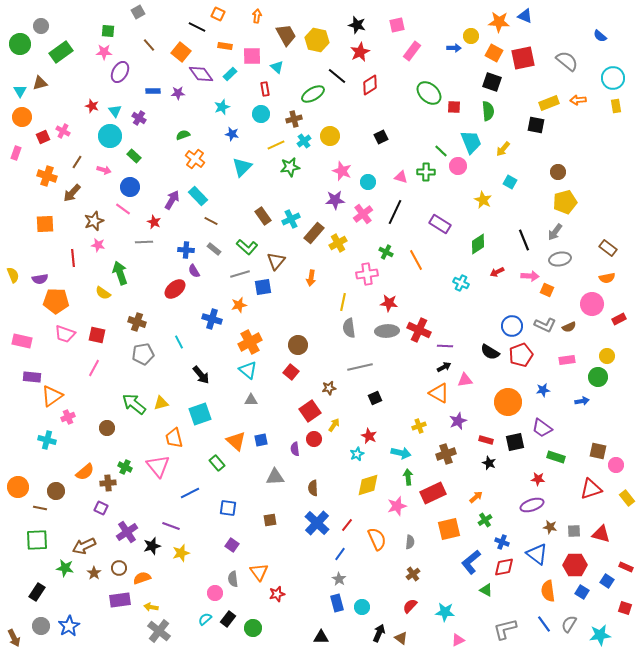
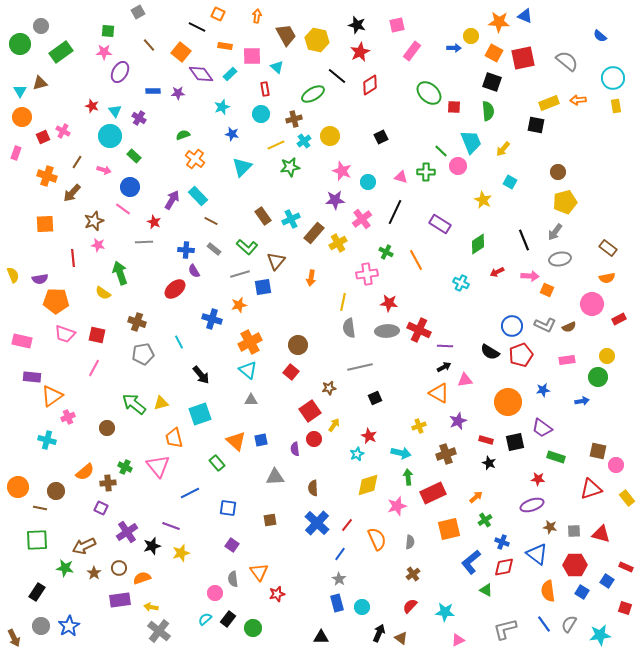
pink cross at (363, 214): moved 1 px left, 5 px down
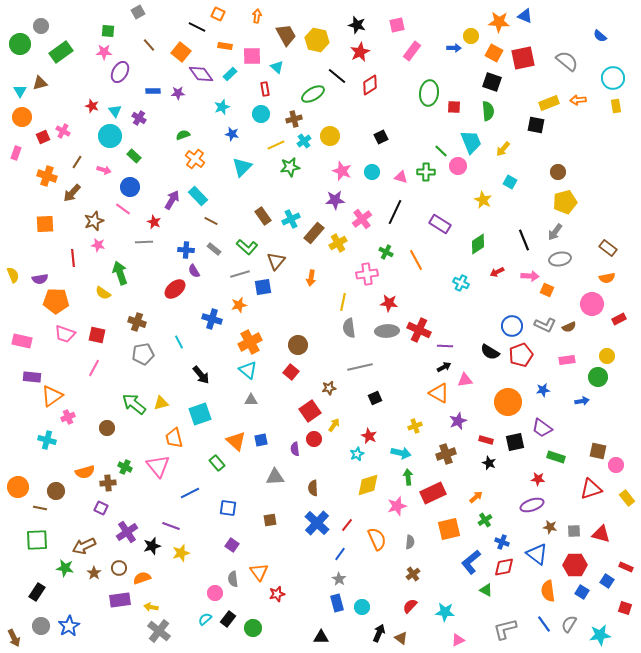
green ellipse at (429, 93): rotated 55 degrees clockwise
cyan circle at (368, 182): moved 4 px right, 10 px up
yellow cross at (419, 426): moved 4 px left
orange semicircle at (85, 472): rotated 24 degrees clockwise
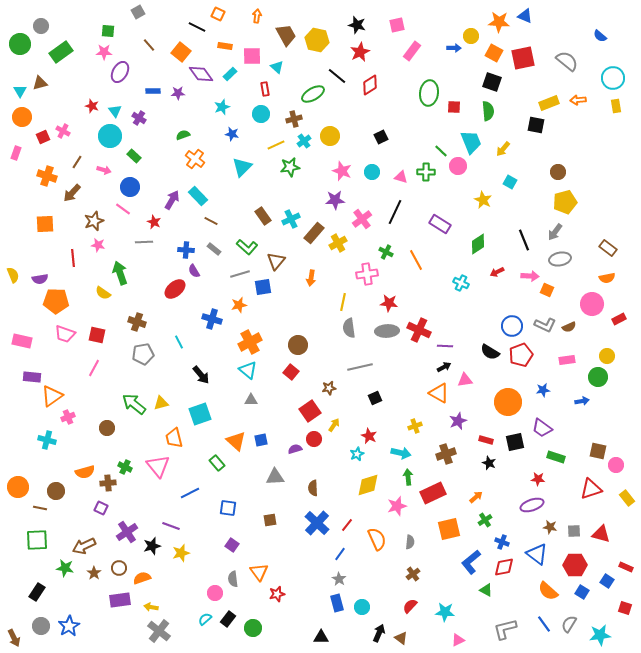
purple semicircle at (295, 449): rotated 80 degrees clockwise
orange semicircle at (548, 591): rotated 40 degrees counterclockwise
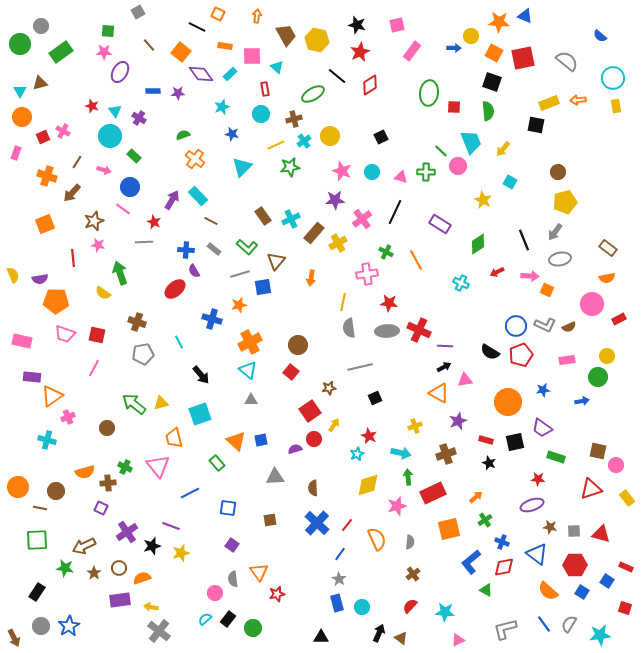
orange square at (45, 224): rotated 18 degrees counterclockwise
blue circle at (512, 326): moved 4 px right
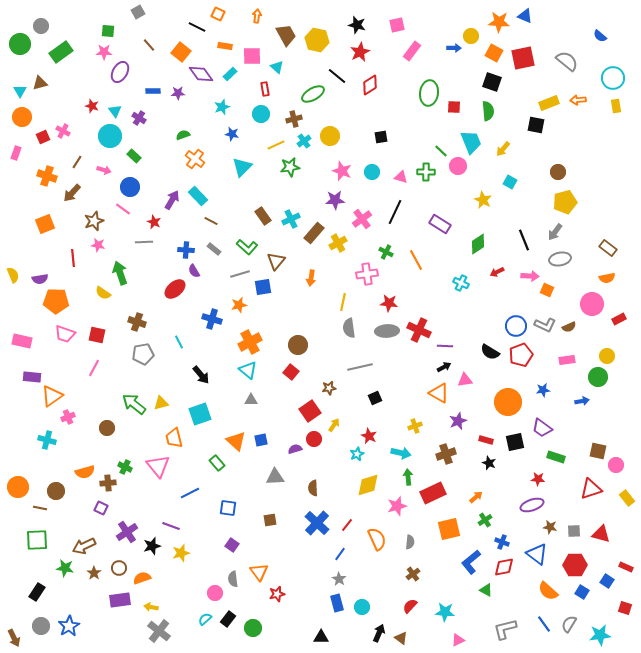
black square at (381, 137): rotated 16 degrees clockwise
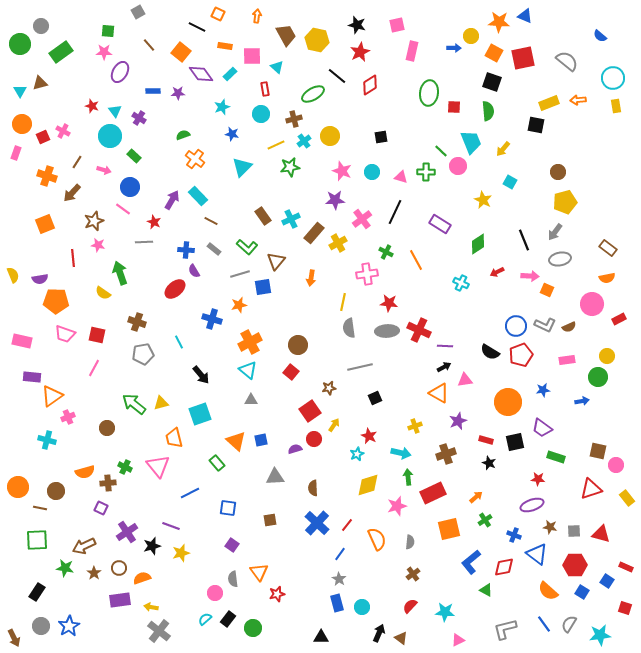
pink rectangle at (412, 51): rotated 24 degrees counterclockwise
orange circle at (22, 117): moved 7 px down
blue cross at (502, 542): moved 12 px right, 7 px up
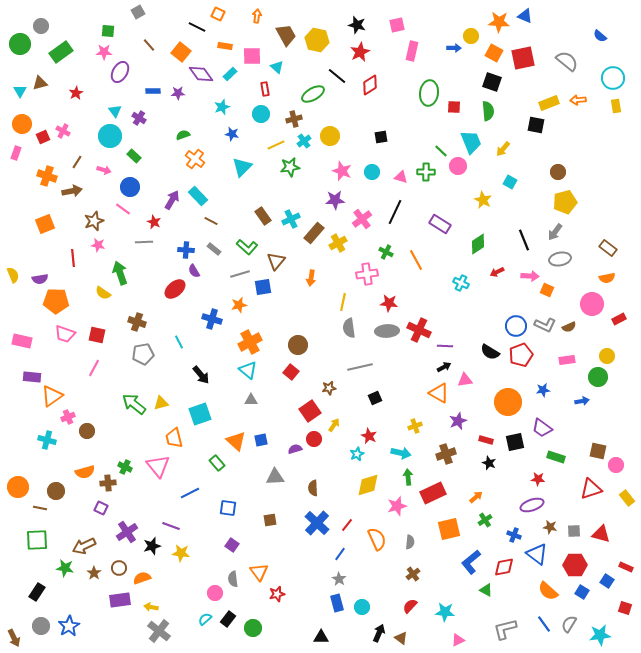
red star at (92, 106): moved 16 px left, 13 px up; rotated 24 degrees clockwise
brown arrow at (72, 193): moved 2 px up; rotated 144 degrees counterclockwise
brown circle at (107, 428): moved 20 px left, 3 px down
yellow star at (181, 553): rotated 24 degrees clockwise
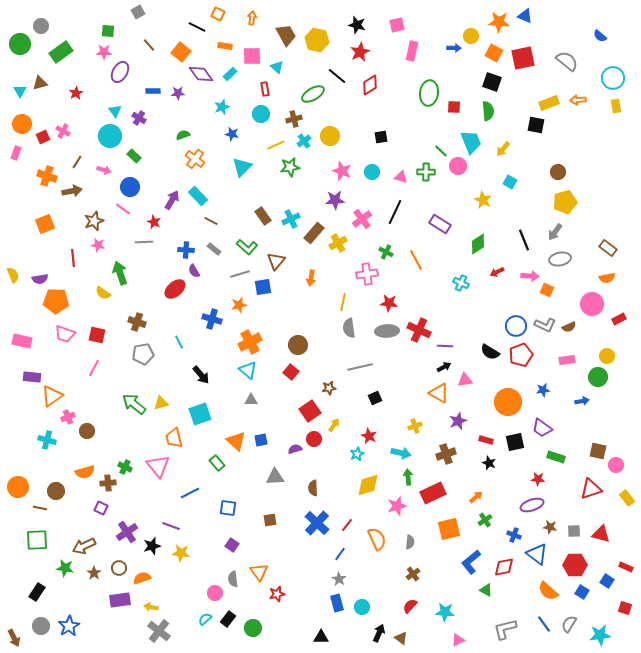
orange arrow at (257, 16): moved 5 px left, 2 px down
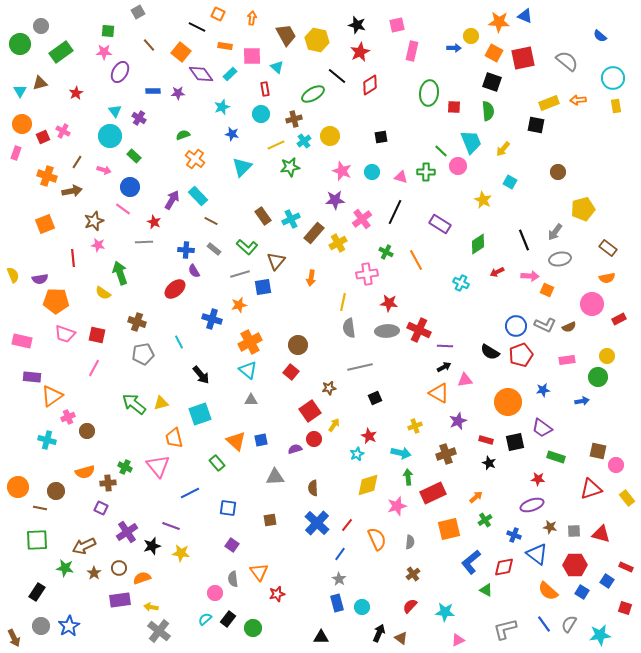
yellow pentagon at (565, 202): moved 18 px right, 7 px down
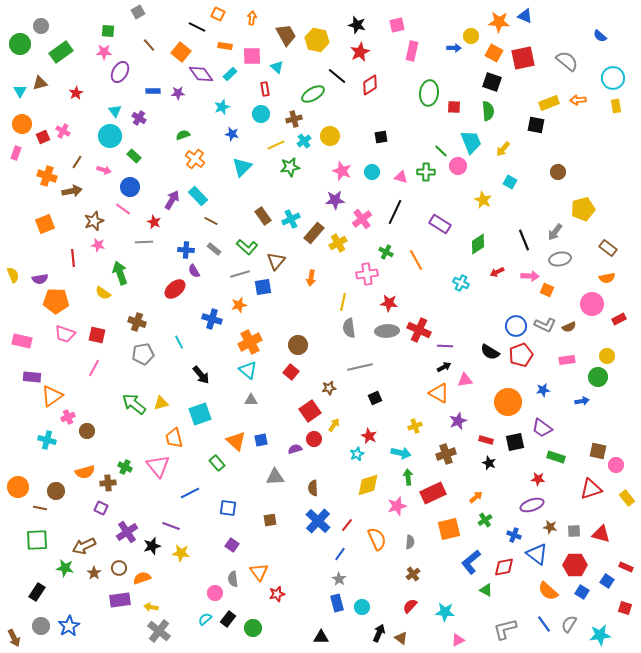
blue cross at (317, 523): moved 1 px right, 2 px up
